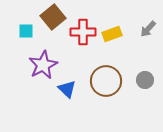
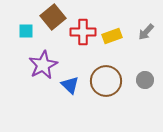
gray arrow: moved 2 px left, 3 px down
yellow rectangle: moved 2 px down
blue triangle: moved 3 px right, 4 px up
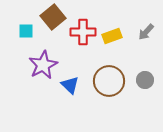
brown circle: moved 3 px right
